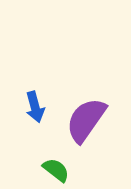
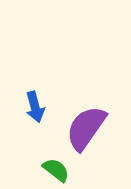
purple semicircle: moved 8 px down
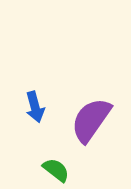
purple semicircle: moved 5 px right, 8 px up
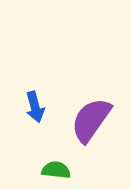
green semicircle: rotated 32 degrees counterclockwise
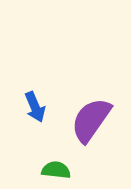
blue arrow: rotated 8 degrees counterclockwise
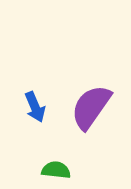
purple semicircle: moved 13 px up
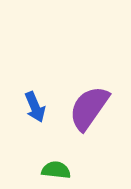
purple semicircle: moved 2 px left, 1 px down
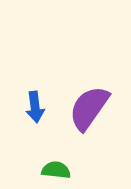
blue arrow: rotated 16 degrees clockwise
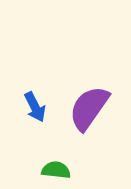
blue arrow: rotated 20 degrees counterclockwise
